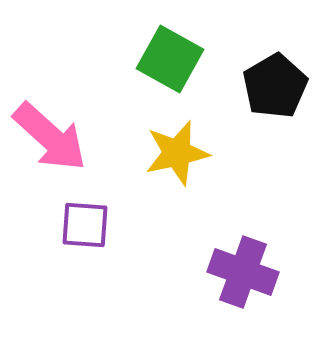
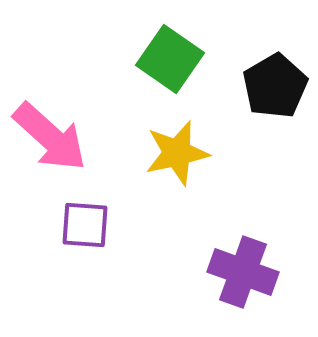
green square: rotated 6 degrees clockwise
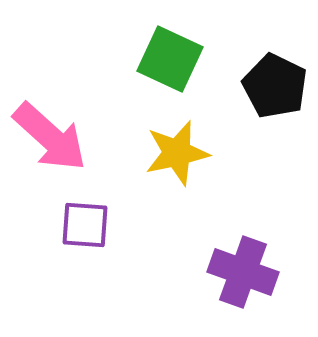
green square: rotated 10 degrees counterclockwise
black pentagon: rotated 16 degrees counterclockwise
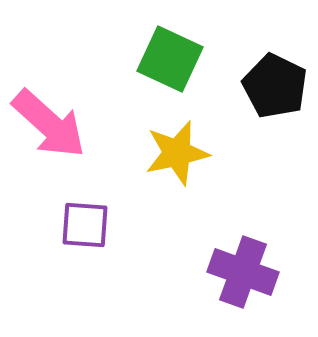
pink arrow: moved 1 px left, 13 px up
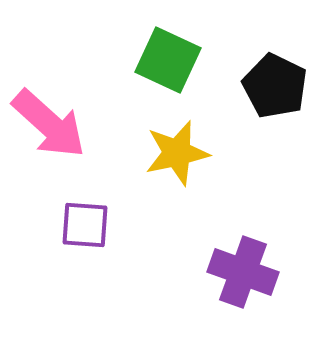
green square: moved 2 px left, 1 px down
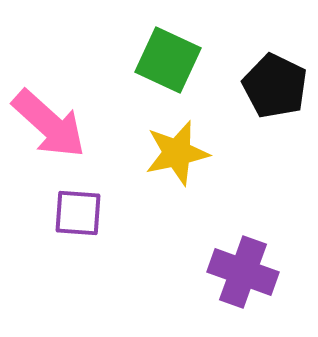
purple square: moved 7 px left, 12 px up
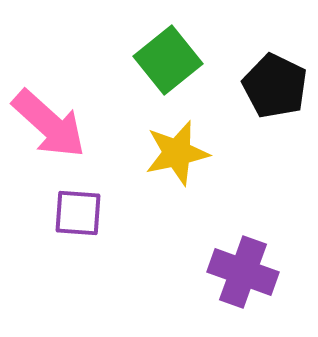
green square: rotated 26 degrees clockwise
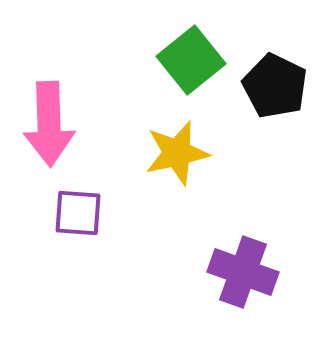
green square: moved 23 px right
pink arrow: rotated 46 degrees clockwise
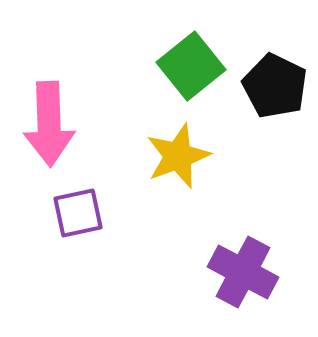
green square: moved 6 px down
yellow star: moved 1 px right, 3 px down; rotated 8 degrees counterclockwise
purple square: rotated 16 degrees counterclockwise
purple cross: rotated 8 degrees clockwise
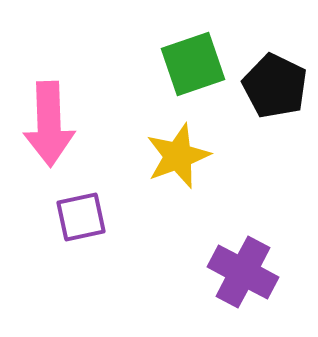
green square: moved 2 px right, 2 px up; rotated 20 degrees clockwise
purple square: moved 3 px right, 4 px down
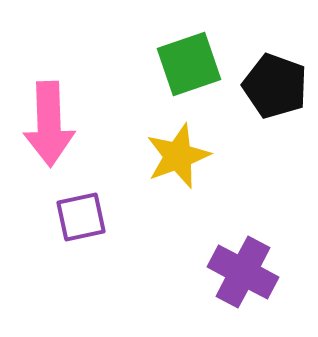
green square: moved 4 px left
black pentagon: rotated 6 degrees counterclockwise
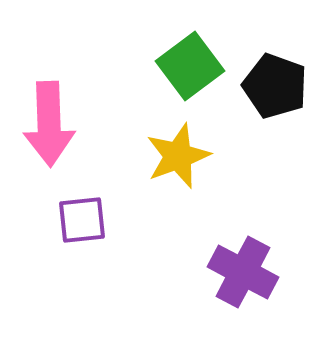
green square: moved 1 px right, 2 px down; rotated 18 degrees counterclockwise
purple square: moved 1 px right, 3 px down; rotated 6 degrees clockwise
